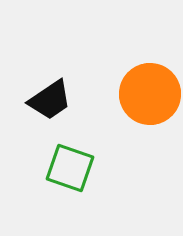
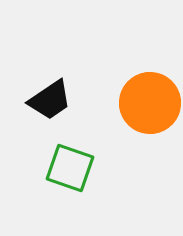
orange circle: moved 9 px down
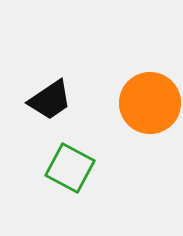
green square: rotated 9 degrees clockwise
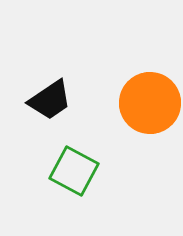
green square: moved 4 px right, 3 px down
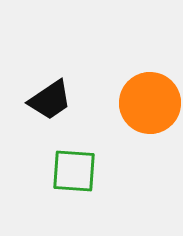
green square: rotated 24 degrees counterclockwise
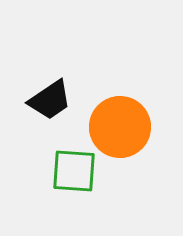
orange circle: moved 30 px left, 24 px down
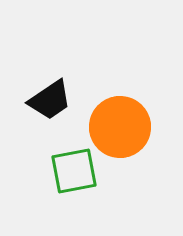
green square: rotated 15 degrees counterclockwise
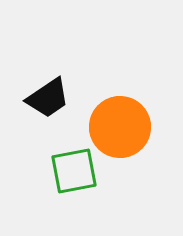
black trapezoid: moved 2 px left, 2 px up
